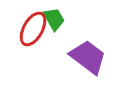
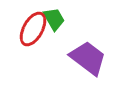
purple trapezoid: moved 1 px down
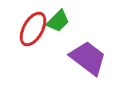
green trapezoid: moved 4 px right, 2 px down; rotated 75 degrees clockwise
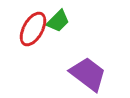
purple trapezoid: moved 16 px down
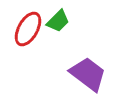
red ellipse: moved 5 px left
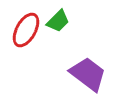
red ellipse: moved 2 px left, 1 px down
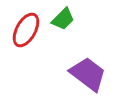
green trapezoid: moved 5 px right, 2 px up
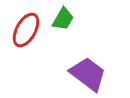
green trapezoid: rotated 15 degrees counterclockwise
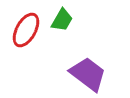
green trapezoid: moved 1 px left, 1 px down
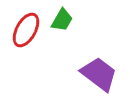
purple trapezoid: moved 11 px right
